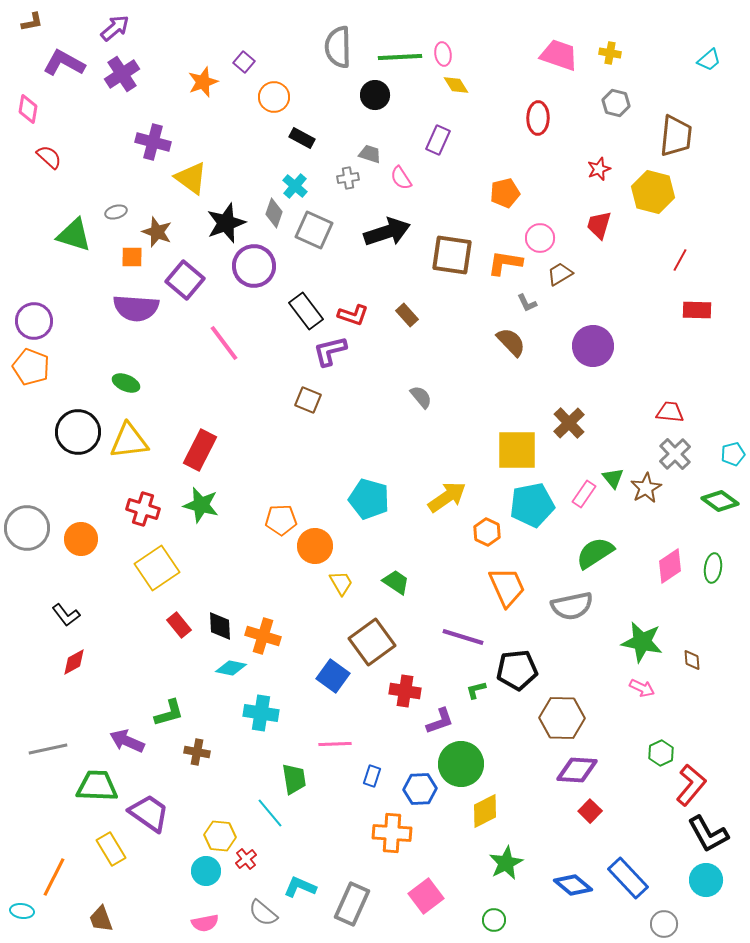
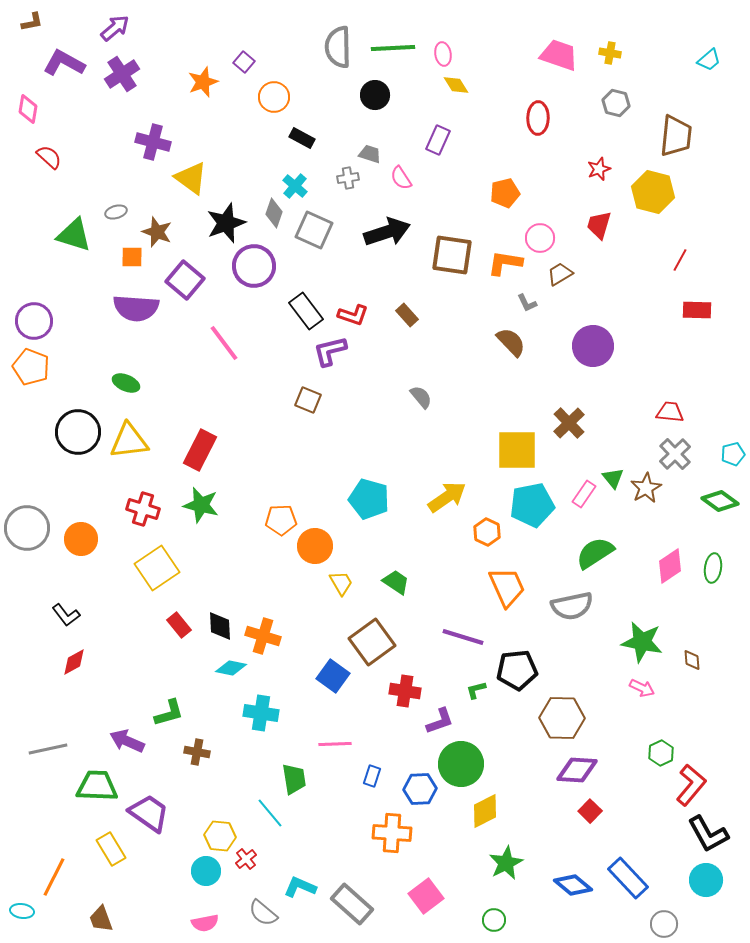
green line at (400, 57): moved 7 px left, 9 px up
gray rectangle at (352, 904): rotated 72 degrees counterclockwise
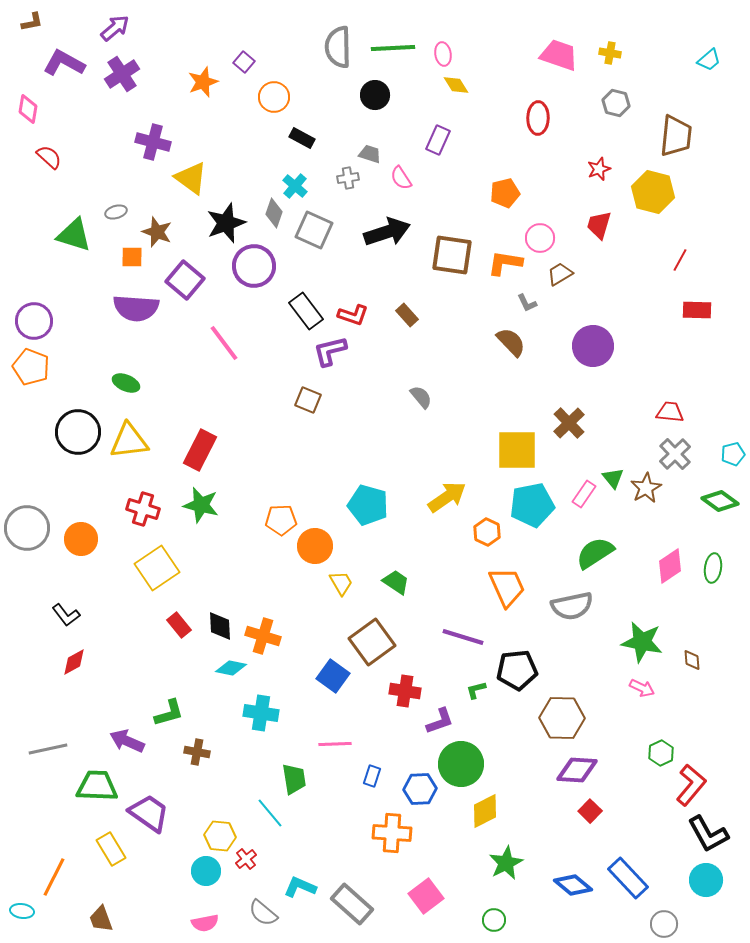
cyan pentagon at (369, 499): moved 1 px left, 6 px down
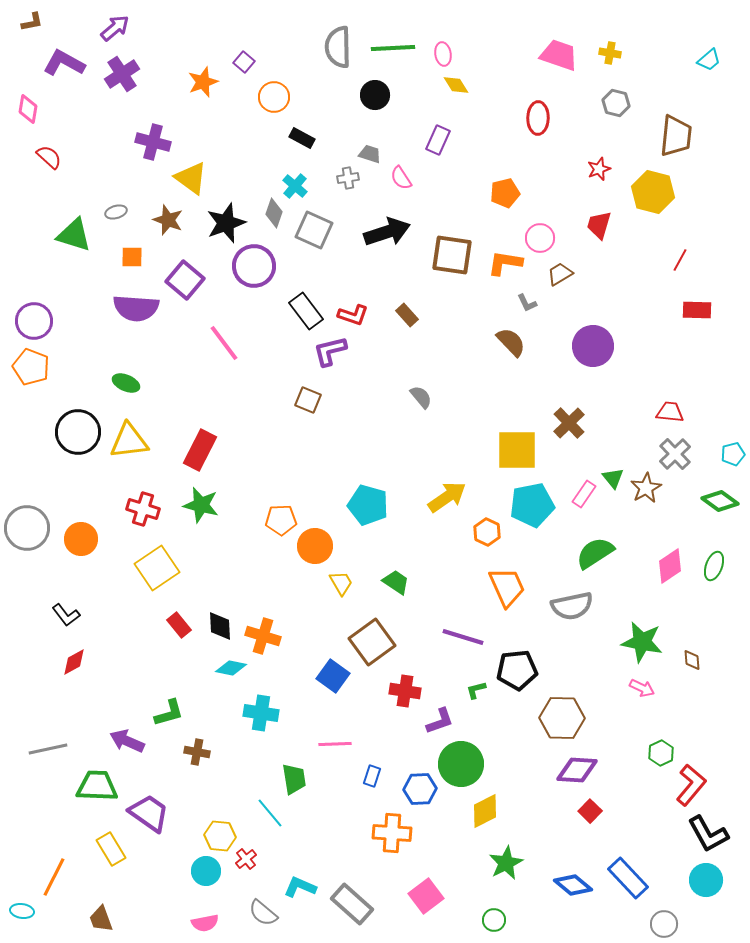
brown star at (157, 232): moved 11 px right, 12 px up
green ellipse at (713, 568): moved 1 px right, 2 px up; rotated 12 degrees clockwise
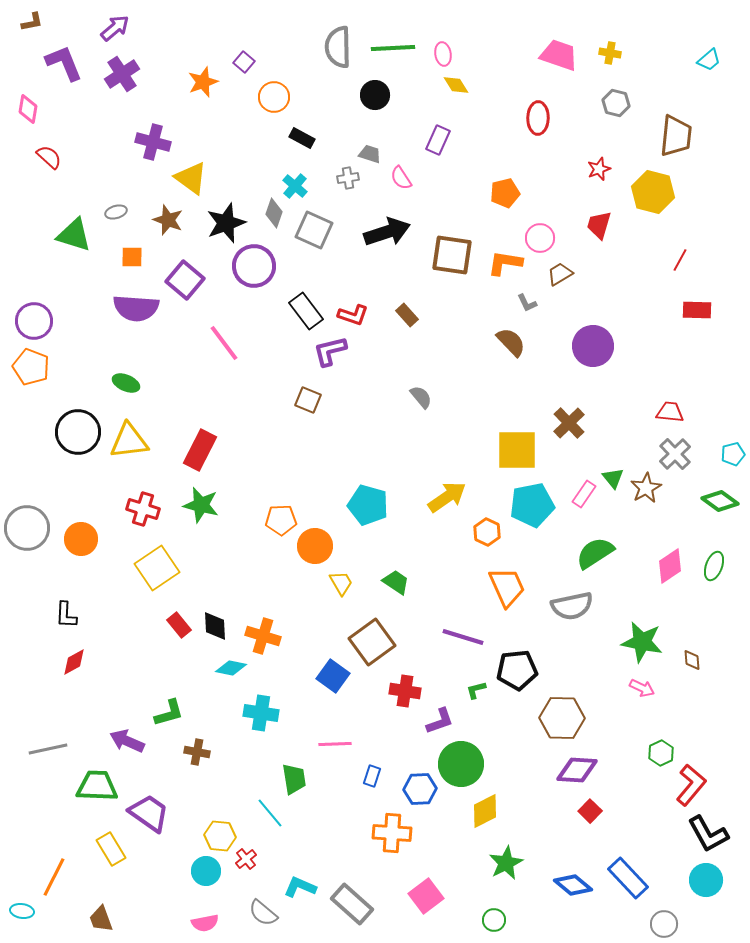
purple L-shape at (64, 63): rotated 39 degrees clockwise
black L-shape at (66, 615): rotated 40 degrees clockwise
black diamond at (220, 626): moved 5 px left
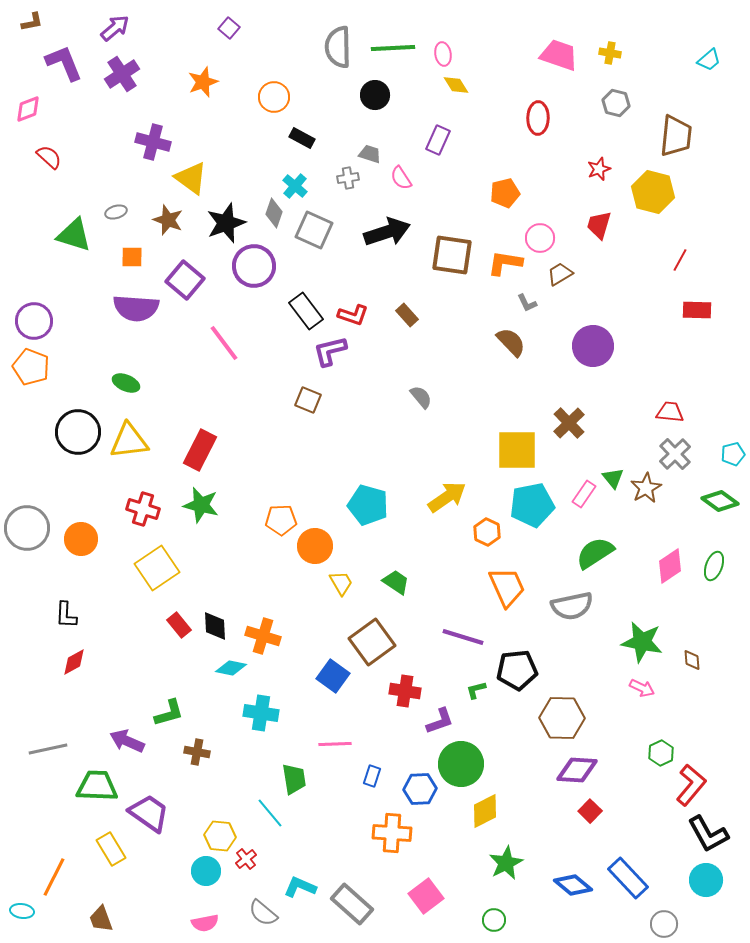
purple square at (244, 62): moved 15 px left, 34 px up
pink diamond at (28, 109): rotated 60 degrees clockwise
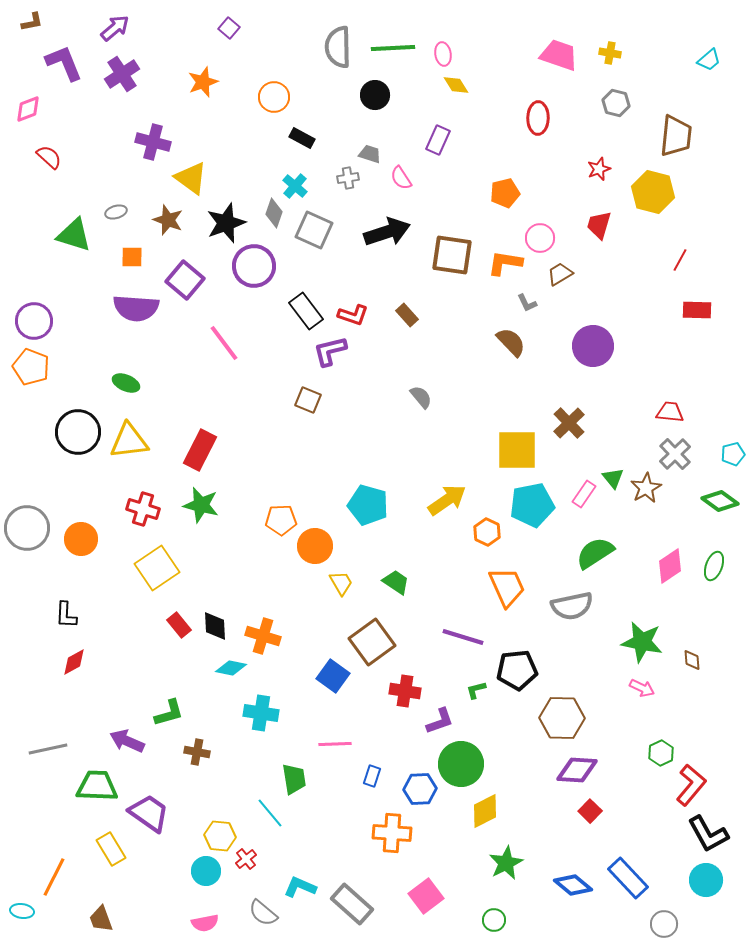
yellow arrow at (447, 497): moved 3 px down
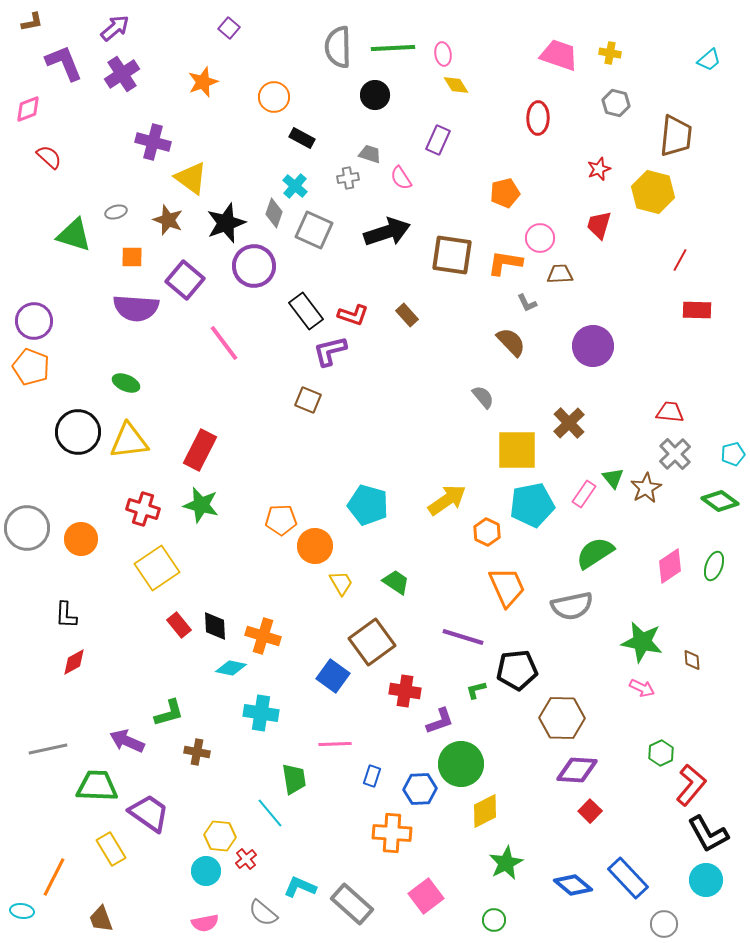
brown trapezoid at (560, 274): rotated 28 degrees clockwise
gray semicircle at (421, 397): moved 62 px right
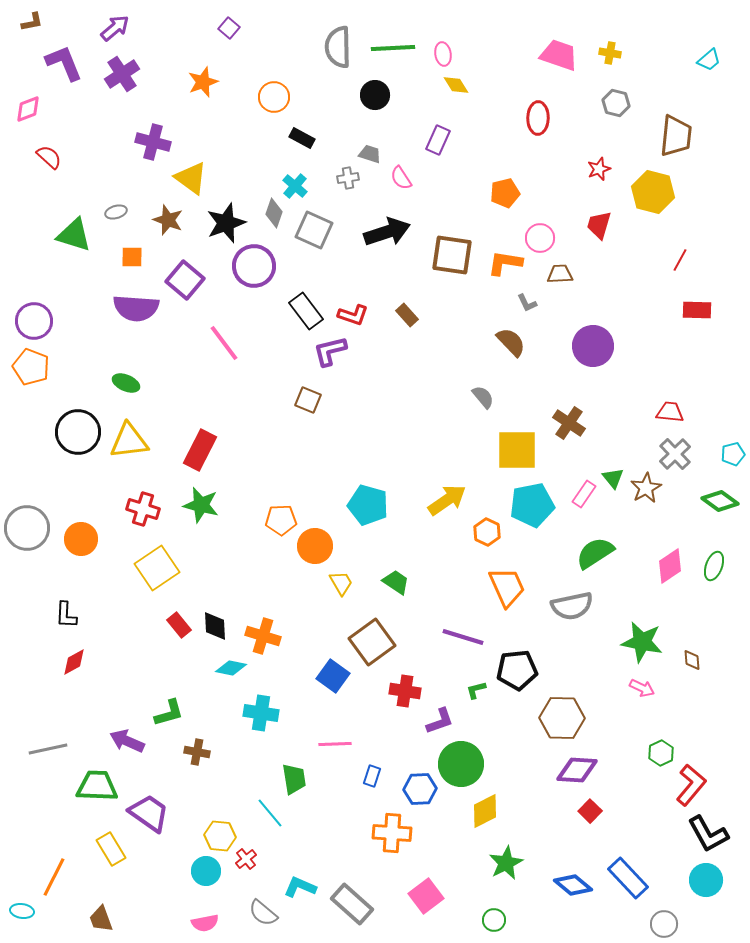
brown cross at (569, 423): rotated 12 degrees counterclockwise
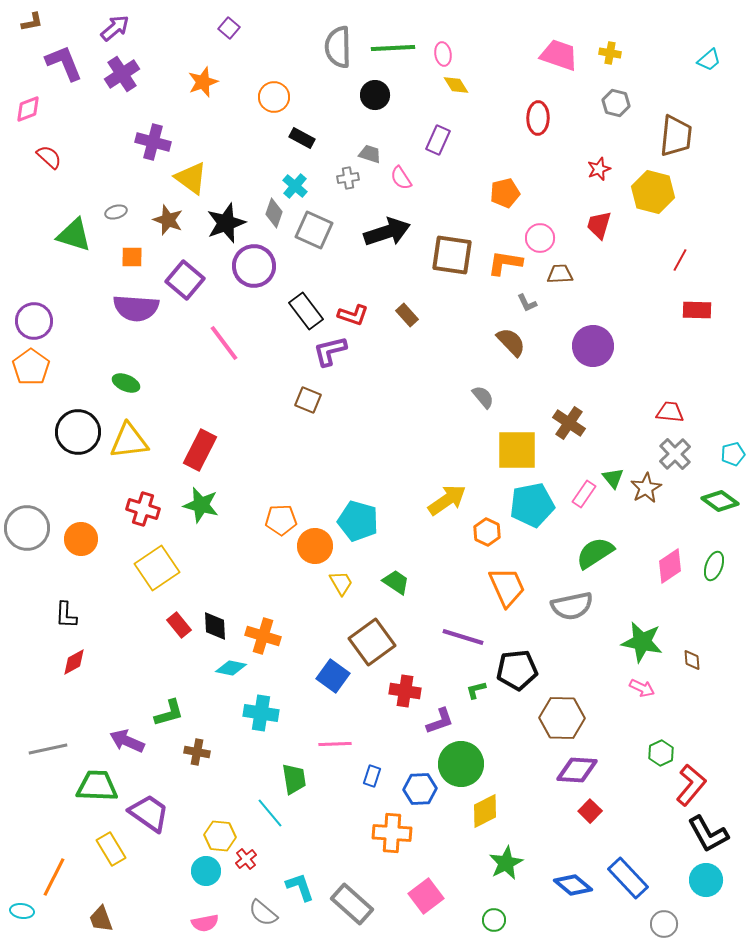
orange pentagon at (31, 367): rotated 15 degrees clockwise
cyan pentagon at (368, 505): moved 10 px left, 16 px down
cyan L-shape at (300, 887): rotated 48 degrees clockwise
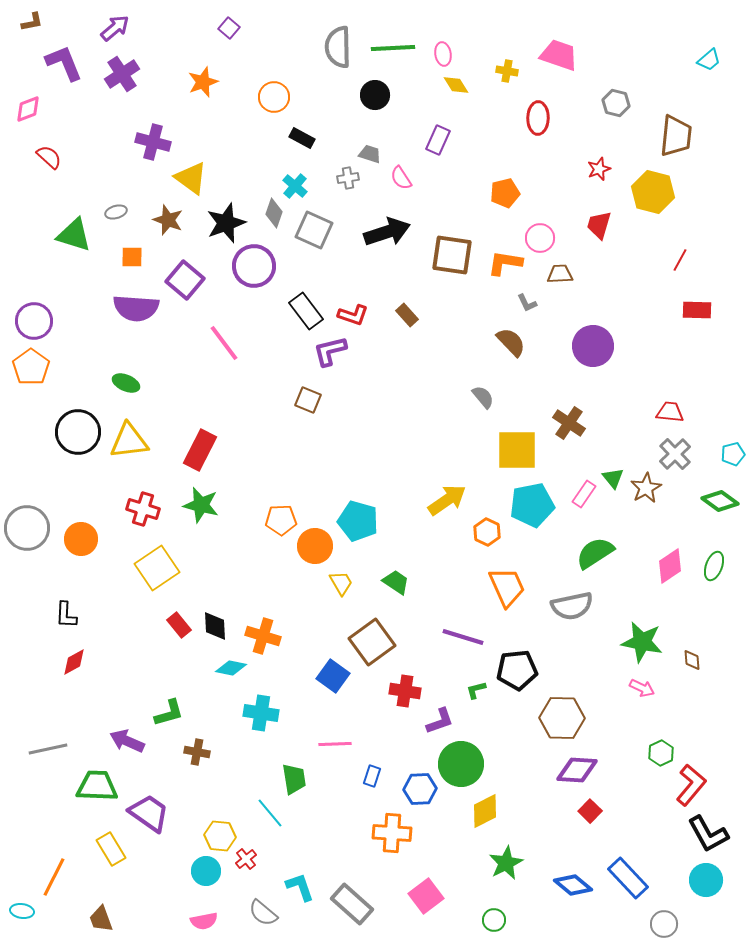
yellow cross at (610, 53): moved 103 px left, 18 px down
pink semicircle at (205, 923): moved 1 px left, 2 px up
